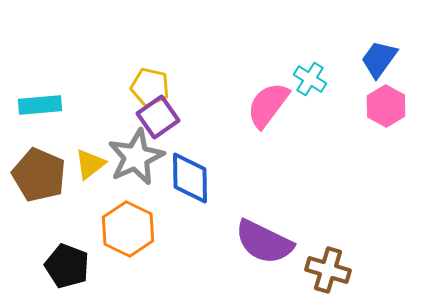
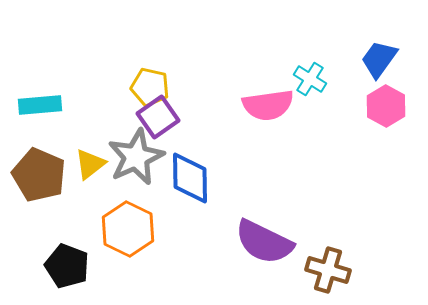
pink semicircle: rotated 135 degrees counterclockwise
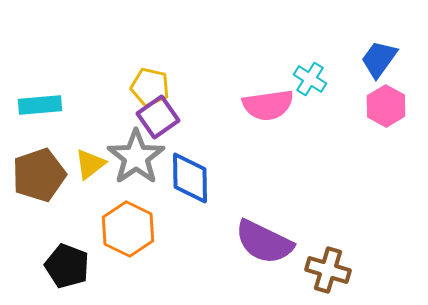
gray star: rotated 10 degrees counterclockwise
brown pentagon: rotated 30 degrees clockwise
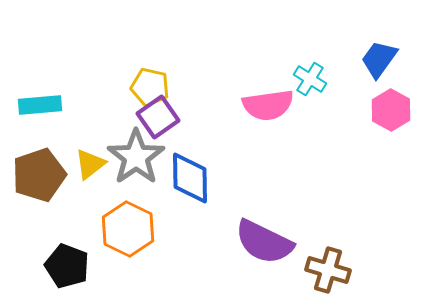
pink hexagon: moved 5 px right, 4 px down
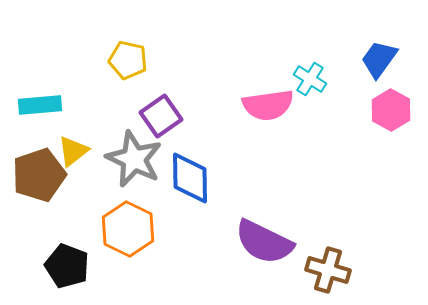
yellow pentagon: moved 22 px left, 27 px up
purple square: moved 3 px right, 1 px up
gray star: moved 2 px left, 2 px down; rotated 12 degrees counterclockwise
yellow triangle: moved 17 px left, 13 px up
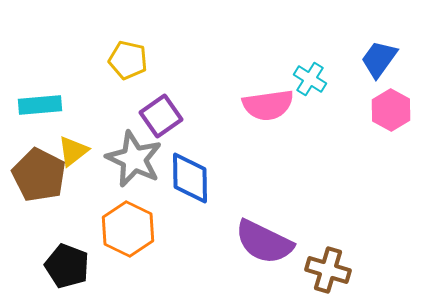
brown pentagon: rotated 26 degrees counterclockwise
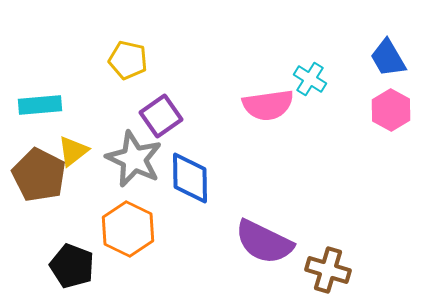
blue trapezoid: moved 9 px right, 1 px up; rotated 66 degrees counterclockwise
black pentagon: moved 5 px right
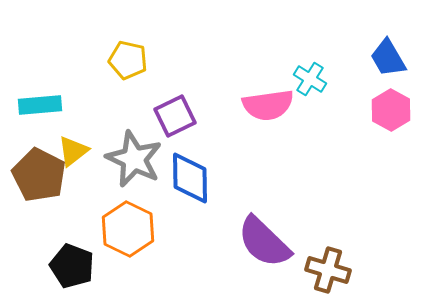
purple square: moved 14 px right; rotated 9 degrees clockwise
purple semicircle: rotated 18 degrees clockwise
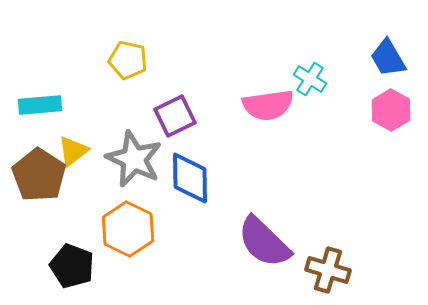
brown pentagon: rotated 6 degrees clockwise
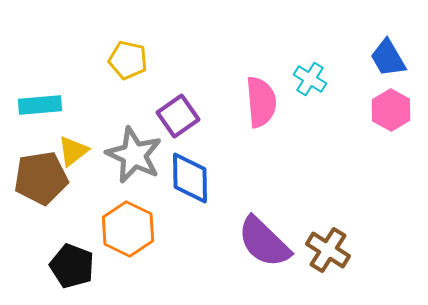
pink semicircle: moved 7 px left, 3 px up; rotated 87 degrees counterclockwise
purple square: moved 3 px right; rotated 9 degrees counterclockwise
gray star: moved 4 px up
brown pentagon: moved 2 px right, 3 px down; rotated 30 degrees clockwise
brown cross: moved 20 px up; rotated 15 degrees clockwise
